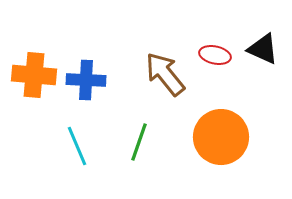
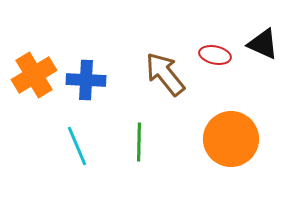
black triangle: moved 5 px up
orange cross: rotated 36 degrees counterclockwise
orange circle: moved 10 px right, 2 px down
green line: rotated 18 degrees counterclockwise
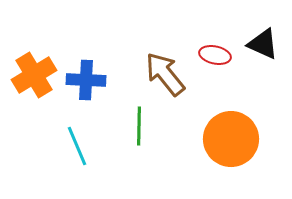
green line: moved 16 px up
